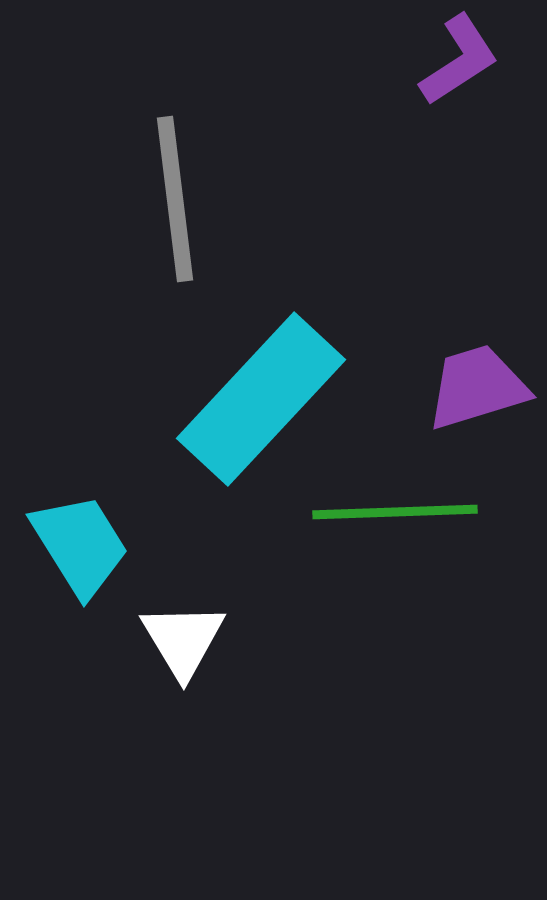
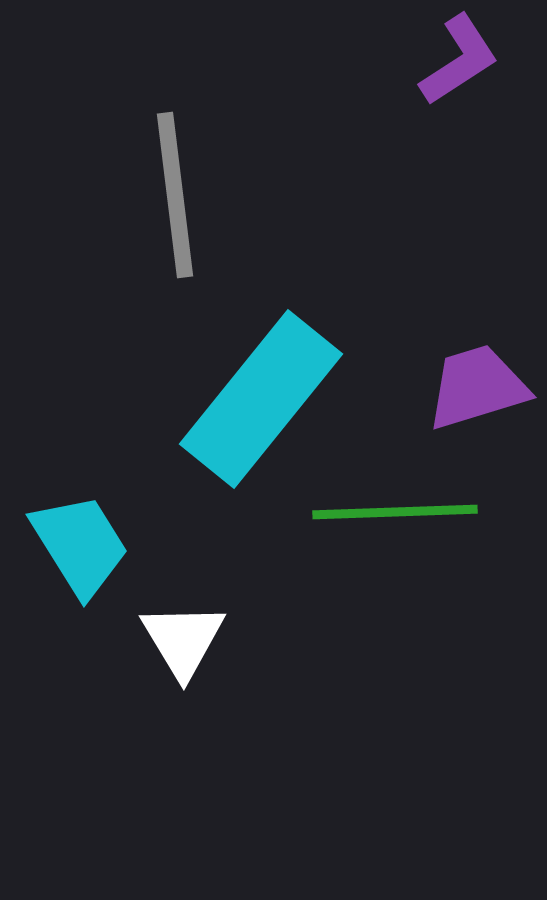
gray line: moved 4 px up
cyan rectangle: rotated 4 degrees counterclockwise
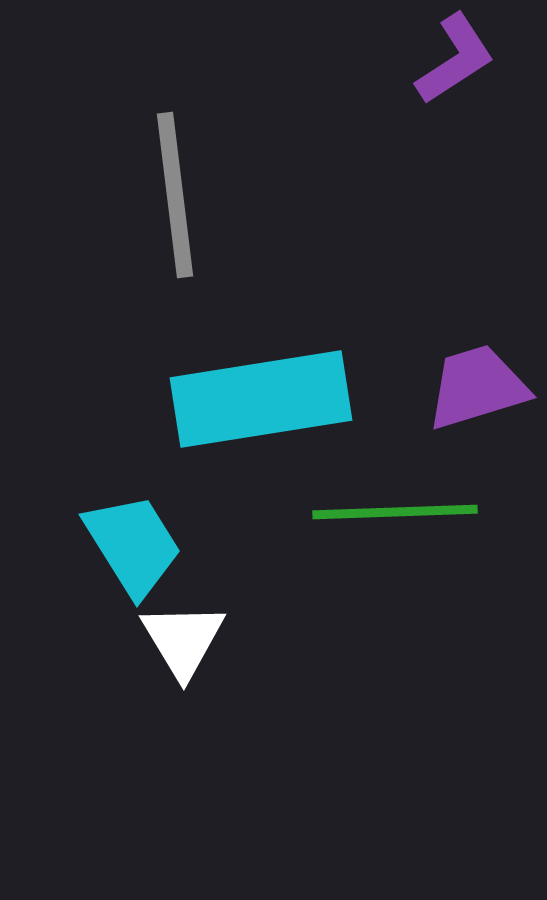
purple L-shape: moved 4 px left, 1 px up
cyan rectangle: rotated 42 degrees clockwise
cyan trapezoid: moved 53 px right
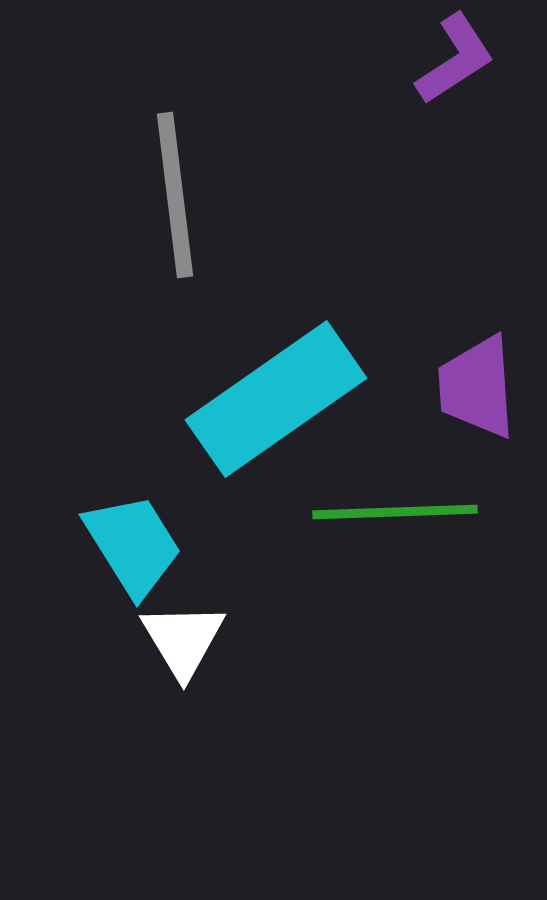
purple trapezoid: rotated 77 degrees counterclockwise
cyan rectangle: moved 15 px right; rotated 26 degrees counterclockwise
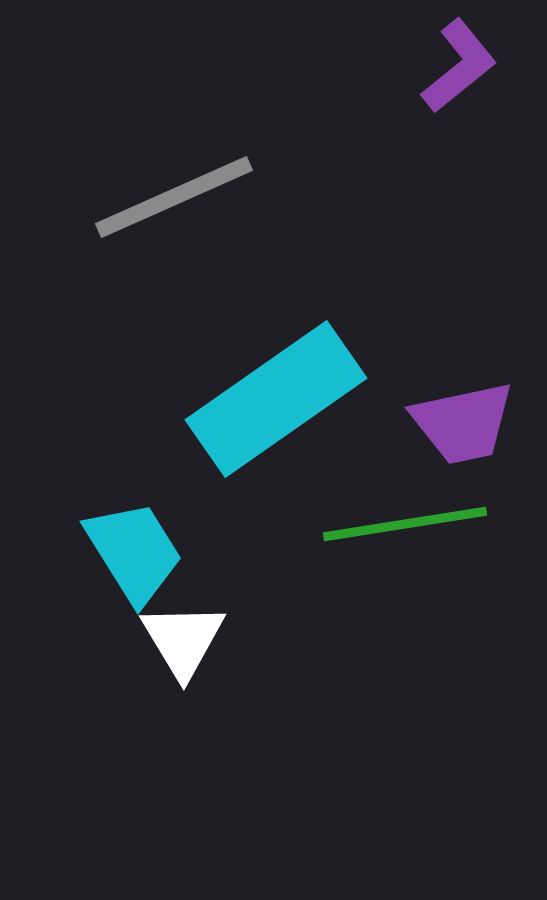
purple L-shape: moved 4 px right, 7 px down; rotated 6 degrees counterclockwise
gray line: moved 1 px left, 2 px down; rotated 73 degrees clockwise
purple trapezoid: moved 14 px left, 36 px down; rotated 98 degrees counterclockwise
green line: moved 10 px right, 12 px down; rotated 7 degrees counterclockwise
cyan trapezoid: moved 1 px right, 7 px down
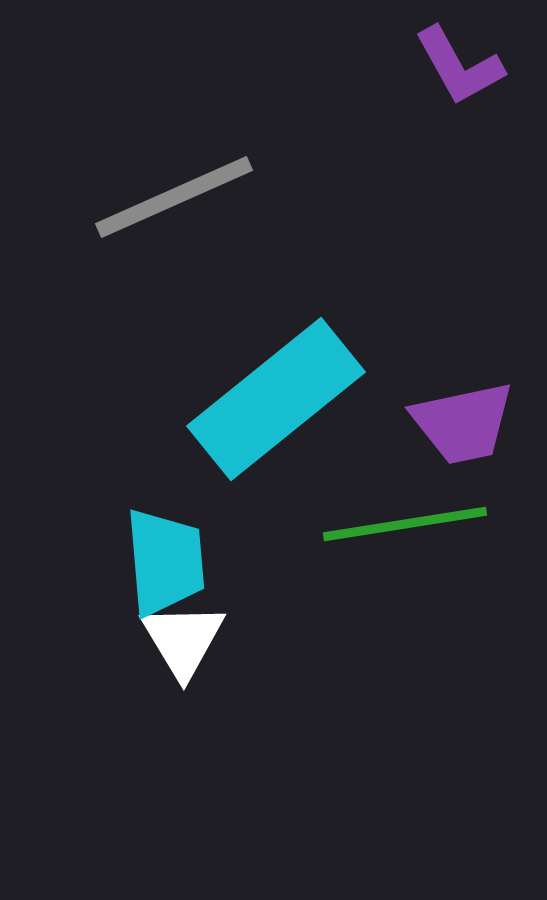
purple L-shape: rotated 100 degrees clockwise
cyan rectangle: rotated 4 degrees counterclockwise
cyan trapezoid: moved 31 px right, 10 px down; rotated 27 degrees clockwise
